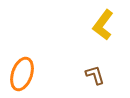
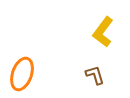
yellow L-shape: moved 7 px down
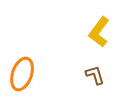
yellow L-shape: moved 4 px left
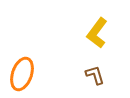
yellow L-shape: moved 2 px left, 1 px down
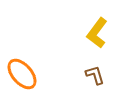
orange ellipse: rotated 60 degrees counterclockwise
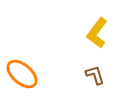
orange ellipse: rotated 8 degrees counterclockwise
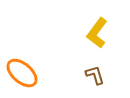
orange ellipse: moved 1 px up
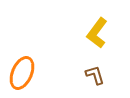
orange ellipse: rotated 72 degrees clockwise
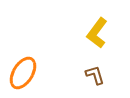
orange ellipse: moved 1 px right; rotated 8 degrees clockwise
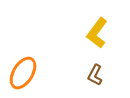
brown L-shape: rotated 135 degrees counterclockwise
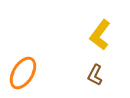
yellow L-shape: moved 3 px right, 2 px down
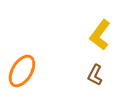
orange ellipse: moved 1 px left, 2 px up
